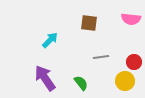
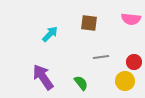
cyan arrow: moved 6 px up
purple arrow: moved 2 px left, 1 px up
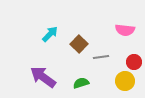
pink semicircle: moved 6 px left, 11 px down
brown square: moved 10 px left, 21 px down; rotated 36 degrees clockwise
purple arrow: rotated 20 degrees counterclockwise
green semicircle: rotated 70 degrees counterclockwise
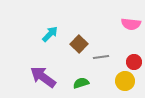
pink semicircle: moved 6 px right, 6 px up
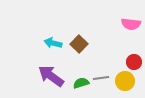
cyan arrow: moved 3 px right, 9 px down; rotated 120 degrees counterclockwise
gray line: moved 21 px down
purple arrow: moved 8 px right, 1 px up
